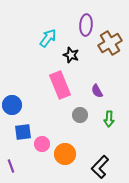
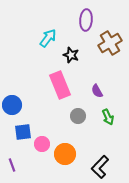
purple ellipse: moved 5 px up
gray circle: moved 2 px left, 1 px down
green arrow: moved 1 px left, 2 px up; rotated 28 degrees counterclockwise
purple line: moved 1 px right, 1 px up
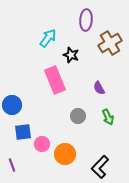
pink rectangle: moved 5 px left, 5 px up
purple semicircle: moved 2 px right, 3 px up
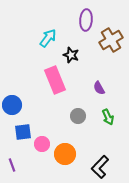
brown cross: moved 1 px right, 3 px up
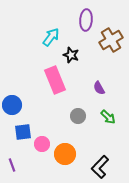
cyan arrow: moved 3 px right, 1 px up
green arrow: rotated 21 degrees counterclockwise
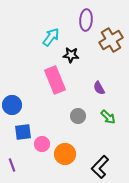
black star: rotated 14 degrees counterclockwise
